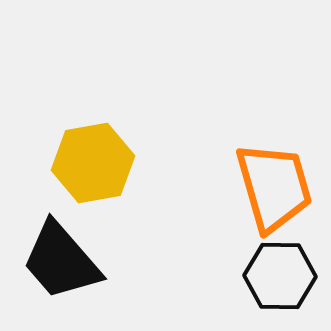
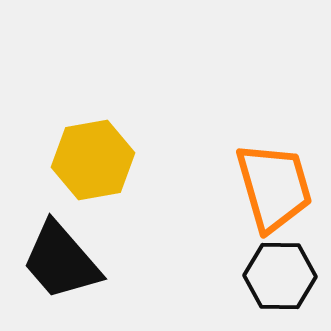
yellow hexagon: moved 3 px up
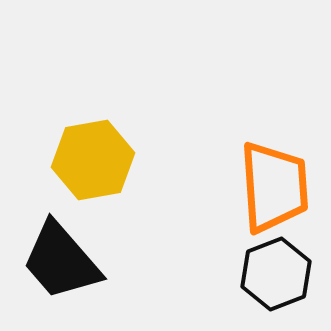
orange trapezoid: rotated 12 degrees clockwise
black hexagon: moved 4 px left, 2 px up; rotated 22 degrees counterclockwise
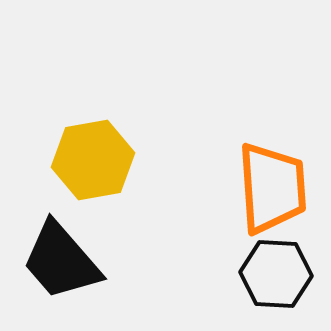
orange trapezoid: moved 2 px left, 1 px down
black hexagon: rotated 24 degrees clockwise
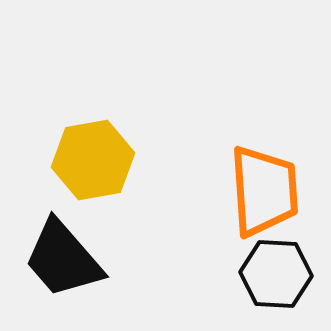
orange trapezoid: moved 8 px left, 3 px down
black trapezoid: moved 2 px right, 2 px up
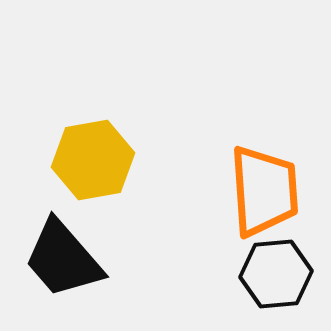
black hexagon: rotated 8 degrees counterclockwise
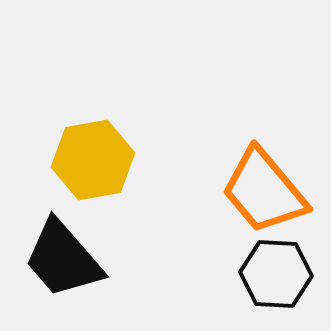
orange trapezoid: rotated 144 degrees clockwise
black hexagon: rotated 8 degrees clockwise
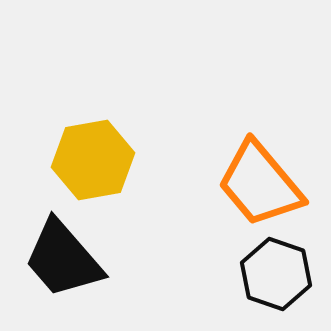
orange trapezoid: moved 4 px left, 7 px up
black hexagon: rotated 16 degrees clockwise
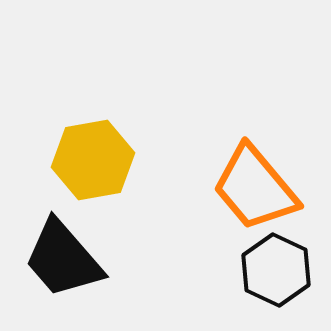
orange trapezoid: moved 5 px left, 4 px down
black hexagon: moved 4 px up; rotated 6 degrees clockwise
